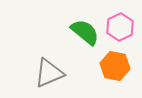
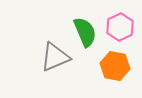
green semicircle: rotated 28 degrees clockwise
gray triangle: moved 6 px right, 16 px up
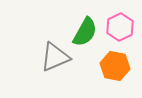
green semicircle: rotated 52 degrees clockwise
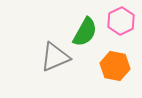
pink hexagon: moved 1 px right, 6 px up
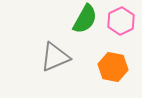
green semicircle: moved 13 px up
orange hexagon: moved 2 px left, 1 px down
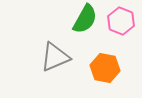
pink hexagon: rotated 12 degrees counterclockwise
orange hexagon: moved 8 px left, 1 px down
